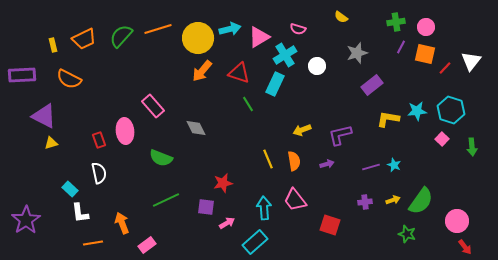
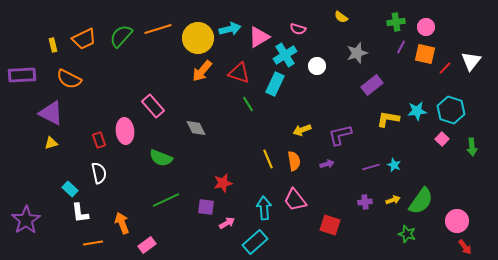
purple triangle at (44, 116): moved 7 px right, 3 px up
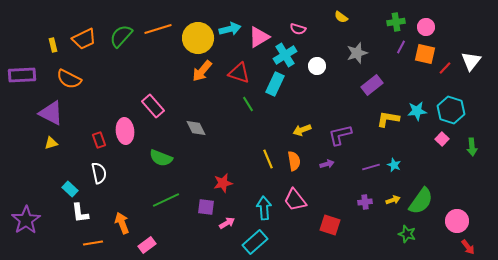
red arrow at (465, 247): moved 3 px right
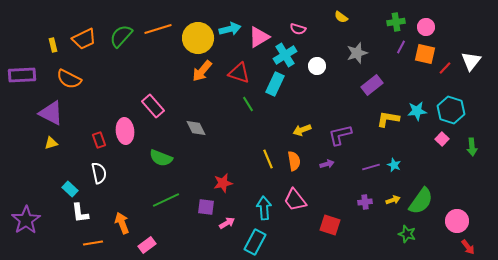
cyan rectangle at (255, 242): rotated 20 degrees counterclockwise
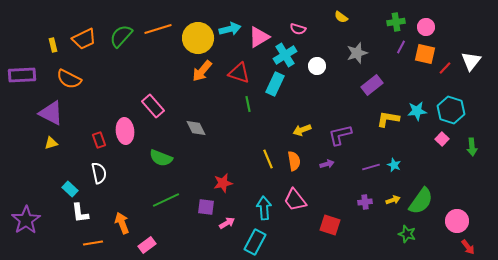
green line at (248, 104): rotated 21 degrees clockwise
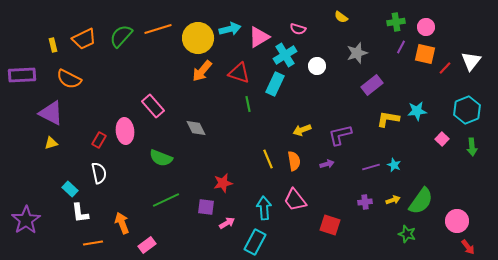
cyan hexagon at (451, 110): moved 16 px right; rotated 20 degrees clockwise
red rectangle at (99, 140): rotated 49 degrees clockwise
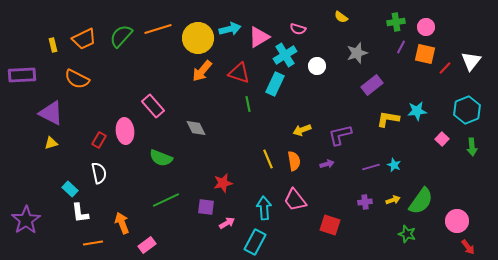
orange semicircle at (69, 79): moved 8 px right
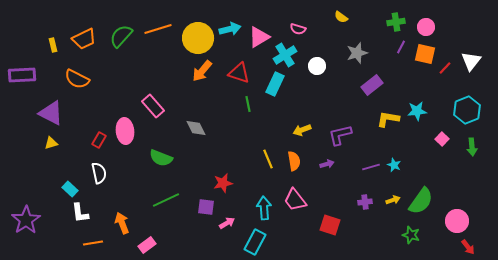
green star at (407, 234): moved 4 px right, 1 px down
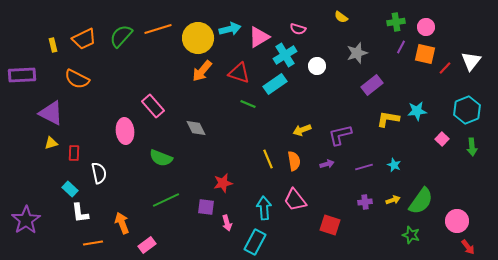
cyan rectangle at (275, 84): rotated 30 degrees clockwise
green line at (248, 104): rotated 56 degrees counterclockwise
red rectangle at (99, 140): moved 25 px left, 13 px down; rotated 28 degrees counterclockwise
purple line at (371, 167): moved 7 px left
pink arrow at (227, 223): rotated 105 degrees clockwise
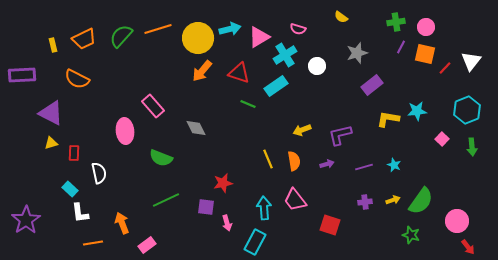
cyan rectangle at (275, 84): moved 1 px right, 2 px down
